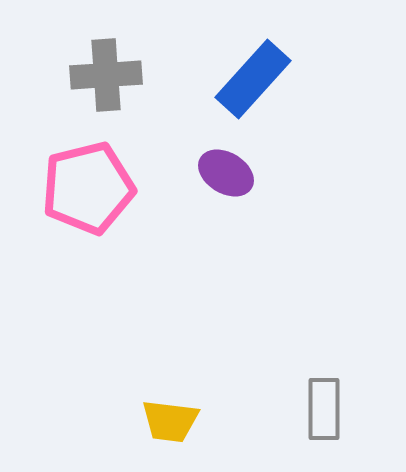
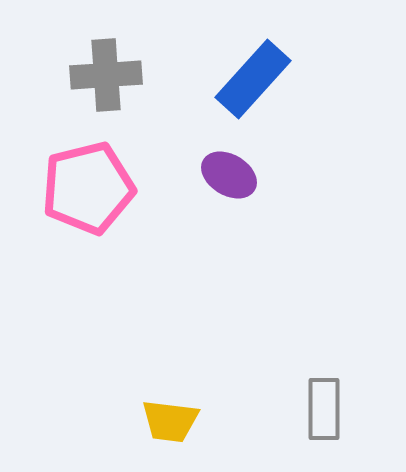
purple ellipse: moved 3 px right, 2 px down
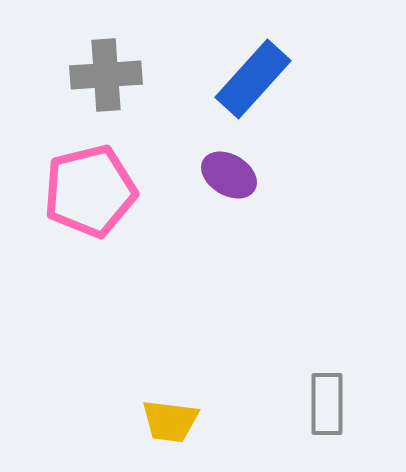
pink pentagon: moved 2 px right, 3 px down
gray rectangle: moved 3 px right, 5 px up
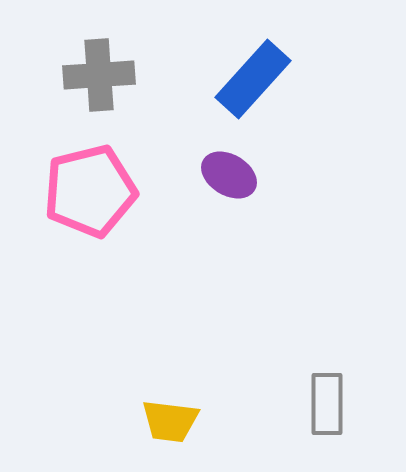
gray cross: moved 7 px left
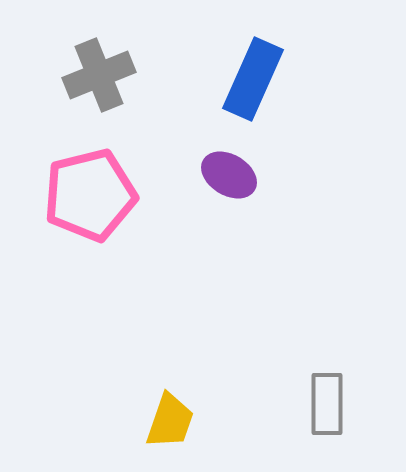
gray cross: rotated 18 degrees counterclockwise
blue rectangle: rotated 18 degrees counterclockwise
pink pentagon: moved 4 px down
yellow trapezoid: rotated 78 degrees counterclockwise
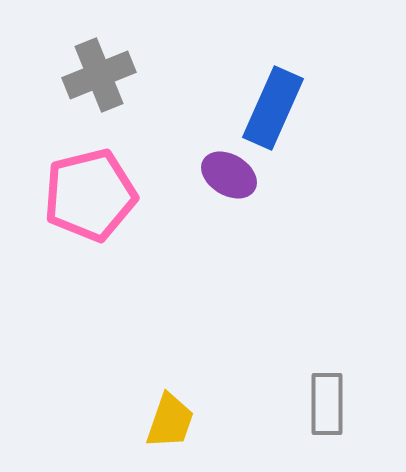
blue rectangle: moved 20 px right, 29 px down
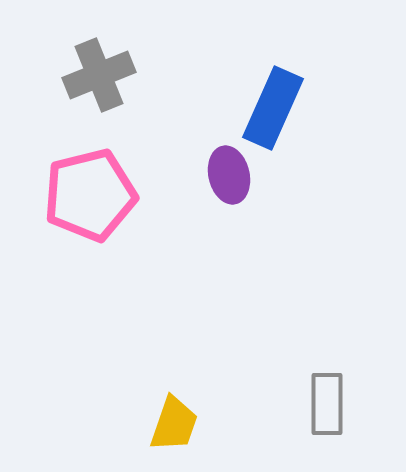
purple ellipse: rotated 46 degrees clockwise
yellow trapezoid: moved 4 px right, 3 px down
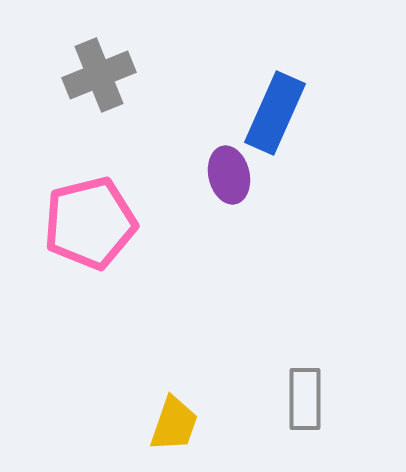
blue rectangle: moved 2 px right, 5 px down
pink pentagon: moved 28 px down
gray rectangle: moved 22 px left, 5 px up
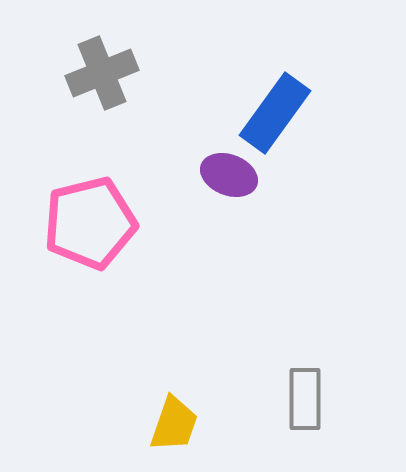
gray cross: moved 3 px right, 2 px up
blue rectangle: rotated 12 degrees clockwise
purple ellipse: rotated 56 degrees counterclockwise
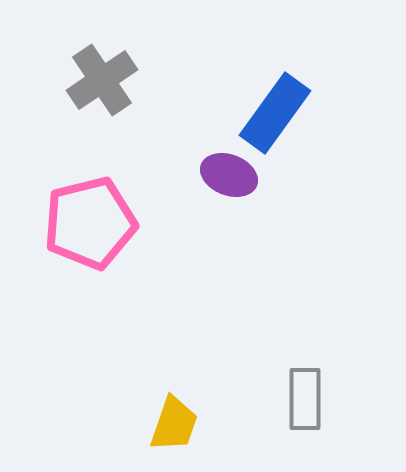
gray cross: moved 7 px down; rotated 12 degrees counterclockwise
